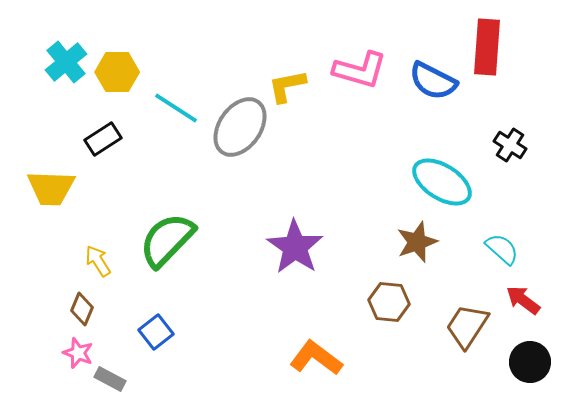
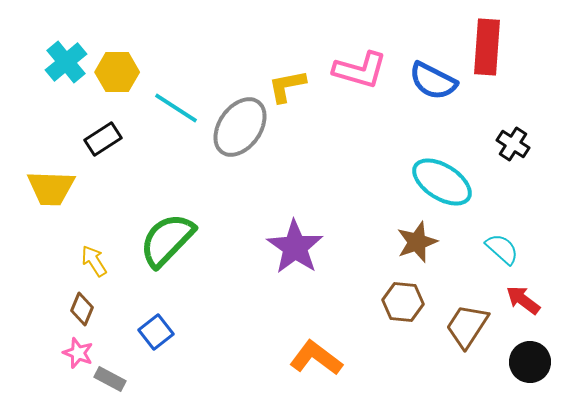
black cross: moved 3 px right, 1 px up
yellow arrow: moved 4 px left
brown hexagon: moved 14 px right
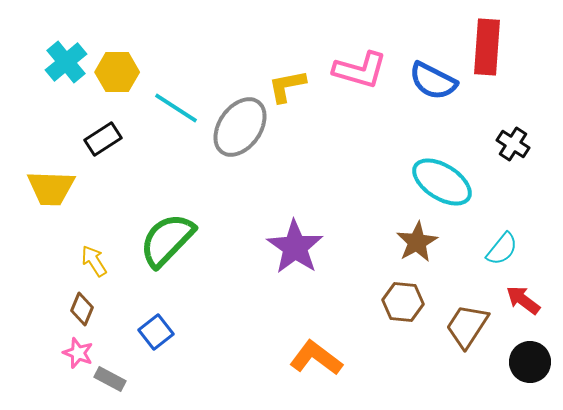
brown star: rotated 9 degrees counterclockwise
cyan semicircle: rotated 87 degrees clockwise
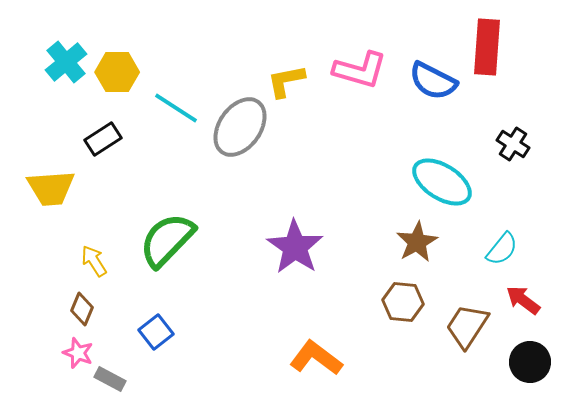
yellow L-shape: moved 1 px left, 5 px up
yellow trapezoid: rotated 6 degrees counterclockwise
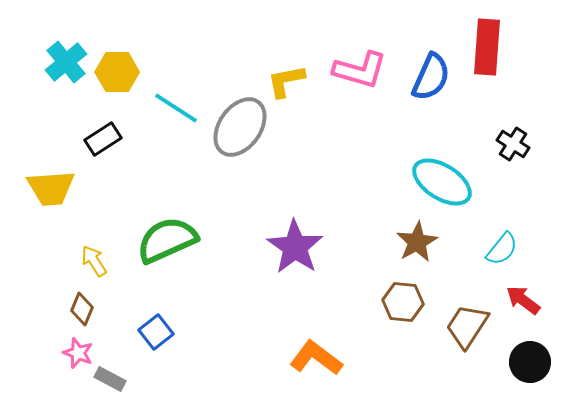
blue semicircle: moved 2 px left, 4 px up; rotated 93 degrees counterclockwise
green semicircle: rotated 22 degrees clockwise
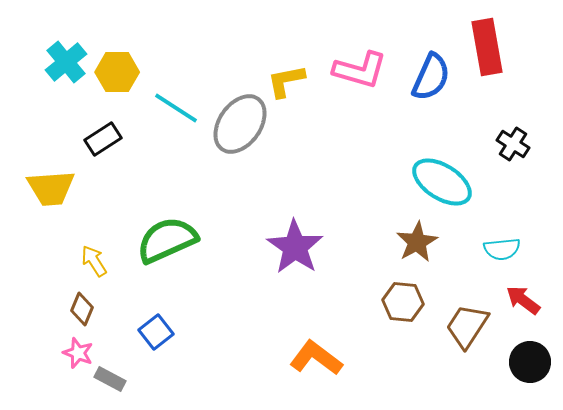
red rectangle: rotated 14 degrees counterclockwise
gray ellipse: moved 3 px up
cyan semicircle: rotated 45 degrees clockwise
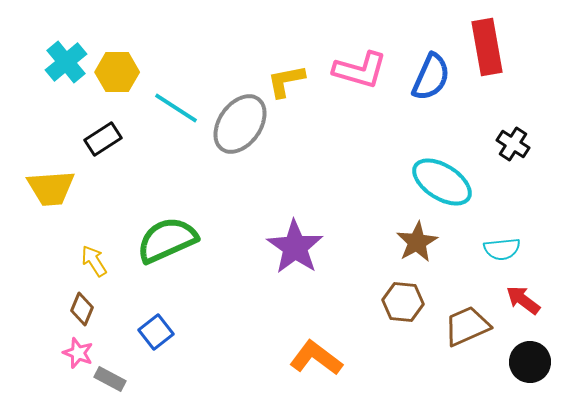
brown trapezoid: rotated 33 degrees clockwise
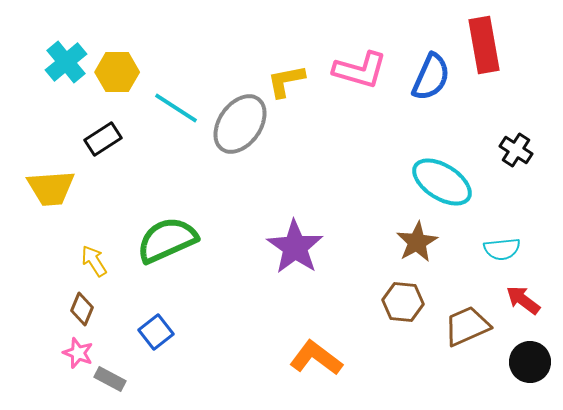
red rectangle: moved 3 px left, 2 px up
black cross: moved 3 px right, 6 px down
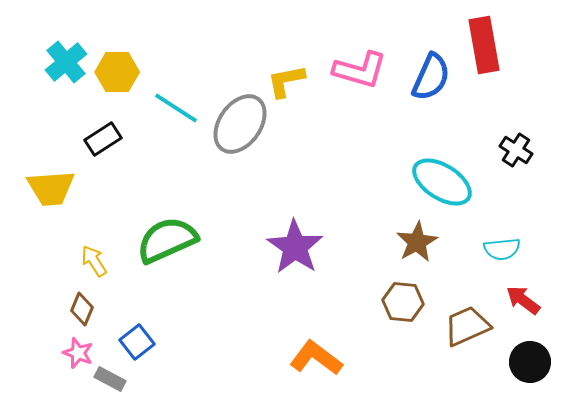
blue square: moved 19 px left, 10 px down
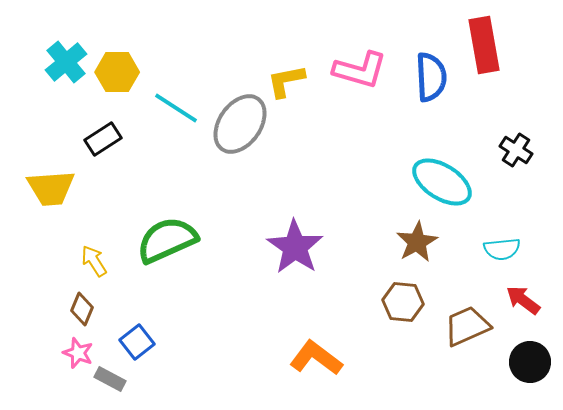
blue semicircle: rotated 27 degrees counterclockwise
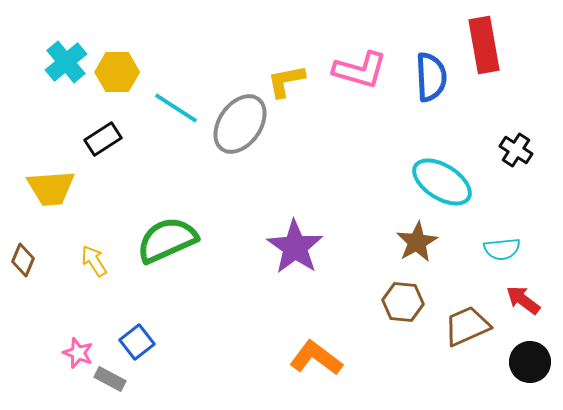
brown diamond: moved 59 px left, 49 px up
